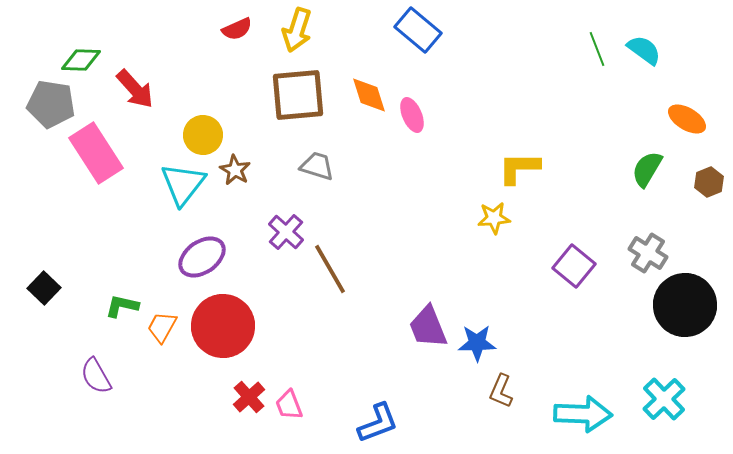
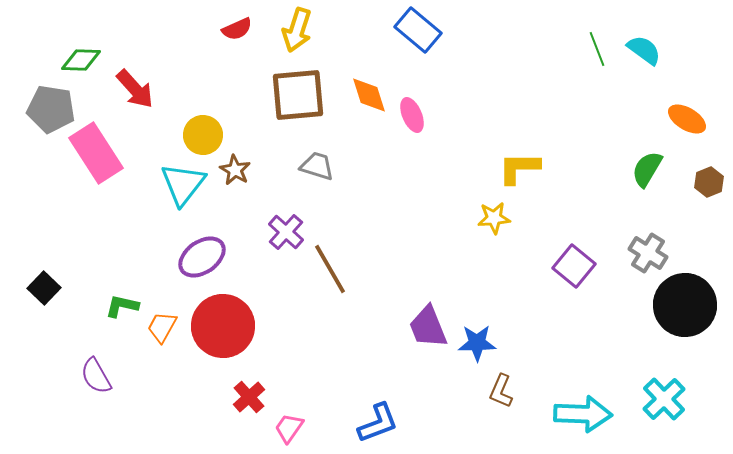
gray pentagon: moved 5 px down
pink trapezoid: moved 23 px down; rotated 56 degrees clockwise
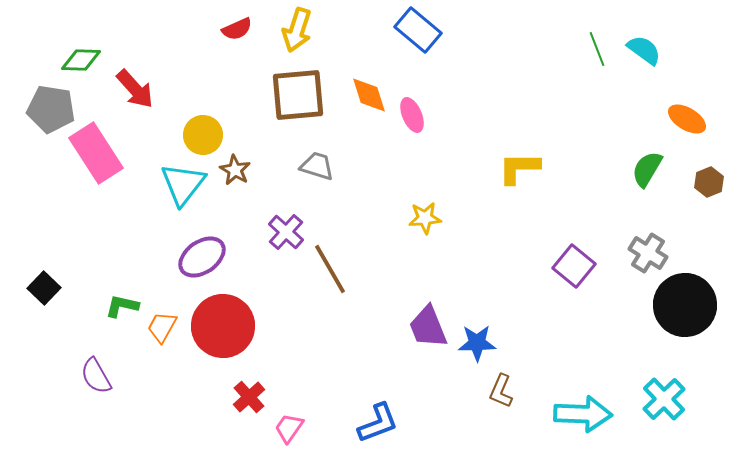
yellow star: moved 69 px left
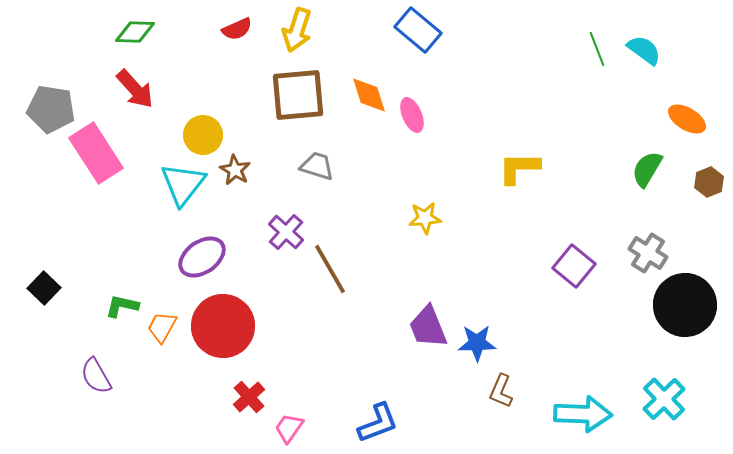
green diamond: moved 54 px right, 28 px up
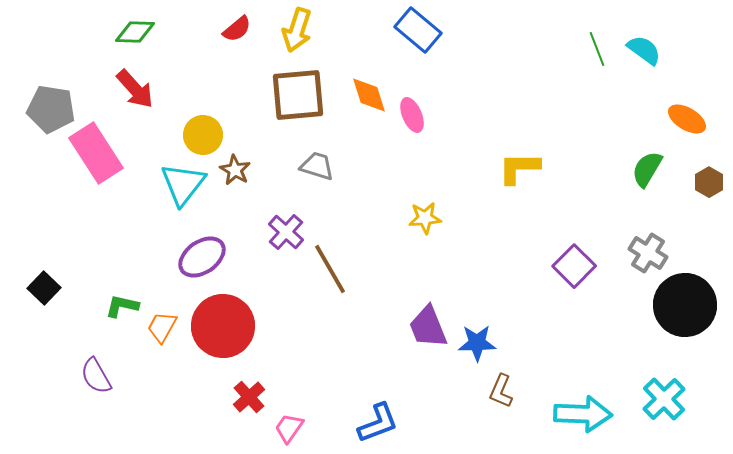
red semicircle: rotated 16 degrees counterclockwise
brown hexagon: rotated 8 degrees counterclockwise
purple square: rotated 6 degrees clockwise
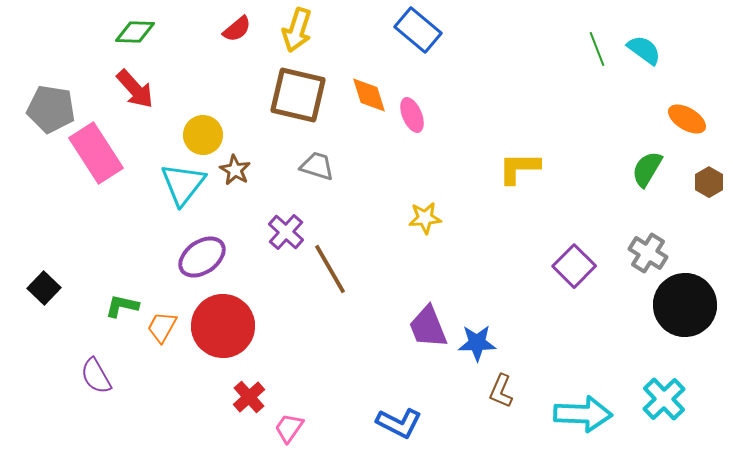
brown square: rotated 18 degrees clockwise
blue L-shape: moved 21 px right; rotated 48 degrees clockwise
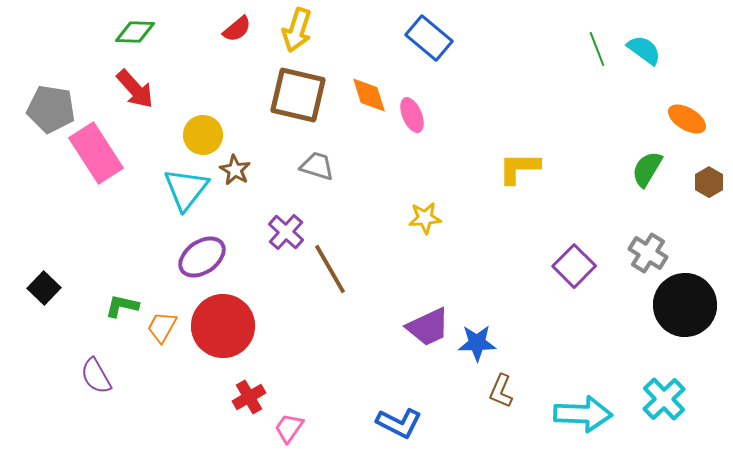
blue rectangle: moved 11 px right, 8 px down
cyan triangle: moved 3 px right, 5 px down
purple trapezoid: rotated 93 degrees counterclockwise
red cross: rotated 12 degrees clockwise
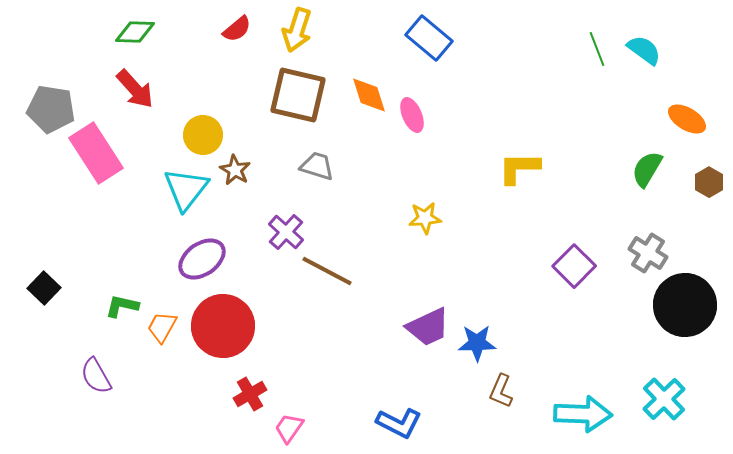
purple ellipse: moved 2 px down
brown line: moved 3 px left, 2 px down; rotated 32 degrees counterclockwise
red cross: moved 1 px right, 3 px up
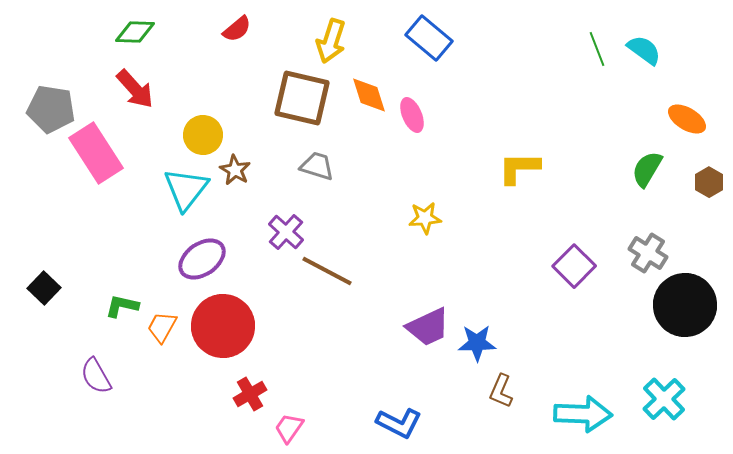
yellow arrow: moved 34 px right, 11 px down
brown square: moved 4 px right, 3 px down
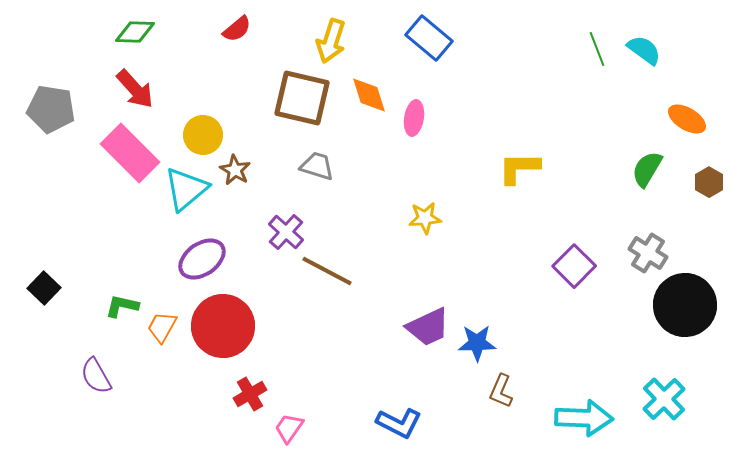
pink ellipse: moved 2 px right, 3 px down; rotated 32 degrees clockwise
pink rectangle: moved 34 px right; rotated 12 degrees counterclockwise
cyan triangle: rotated 12 degrees clockwise
cyan arrow: moved 1 px right, 4 px down
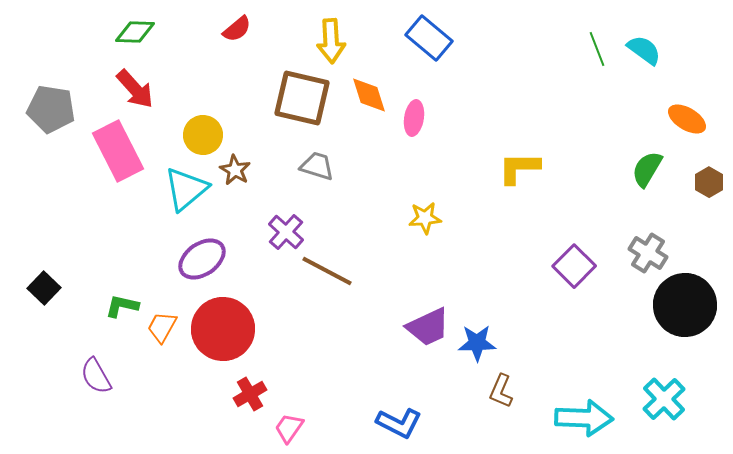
yellow arrow: rotated 21 degrees counterclockwise
pink rectangle: moved 12 px left, 2 px up; rotated 18 degrees clockwise
red circle: moved 3 px down
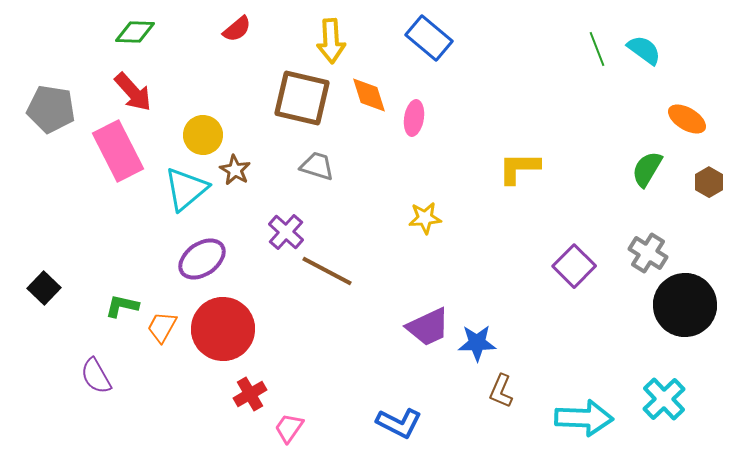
red arrow: moved 2 px left, 3 px down
